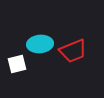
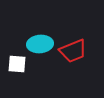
white square: rotated 18 degrees clockwise
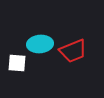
white square: moved 1 px up
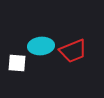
cyan ellipse: moved 1 px right, 2 px down
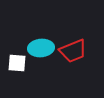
cyan ellipse: moved 2 px down
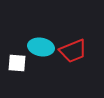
cyan ellipse: moved 1 px up; rotated 15 degrees clockwise
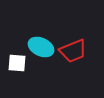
cyan ellipse: rotated 15 degrees clockwise
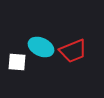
white square: moved 1 px up
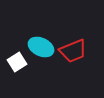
white square: rotated 36 degrees counterclockwise
